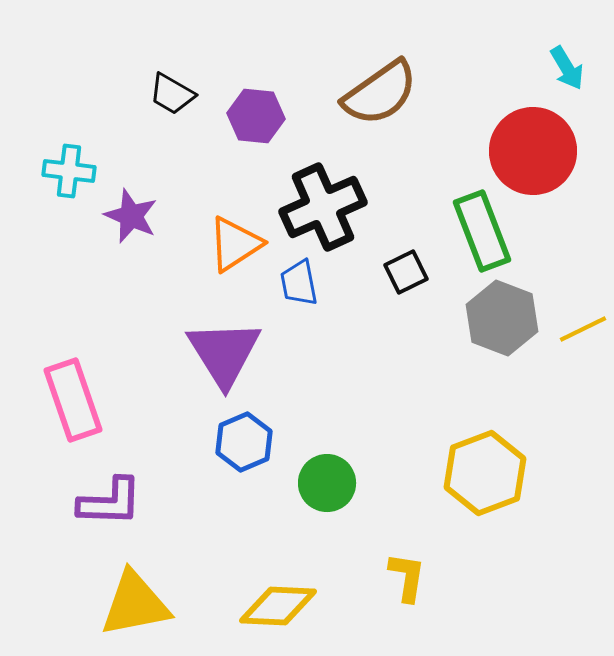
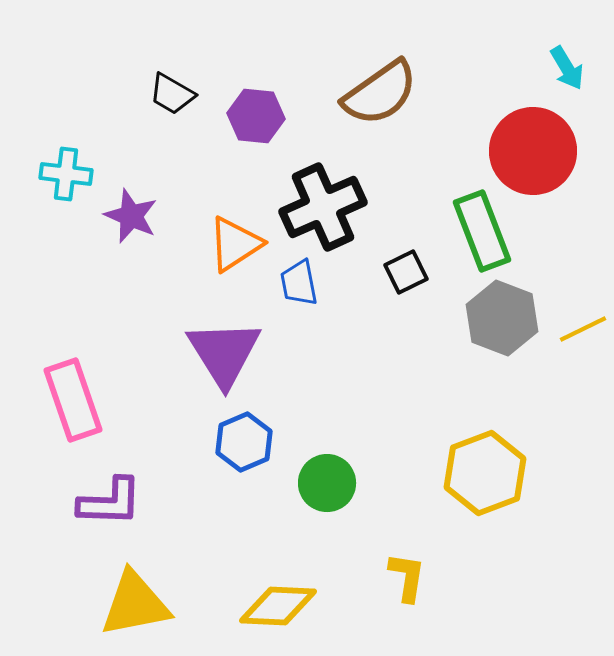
cyan cross: moved 3 px left, 3 px down
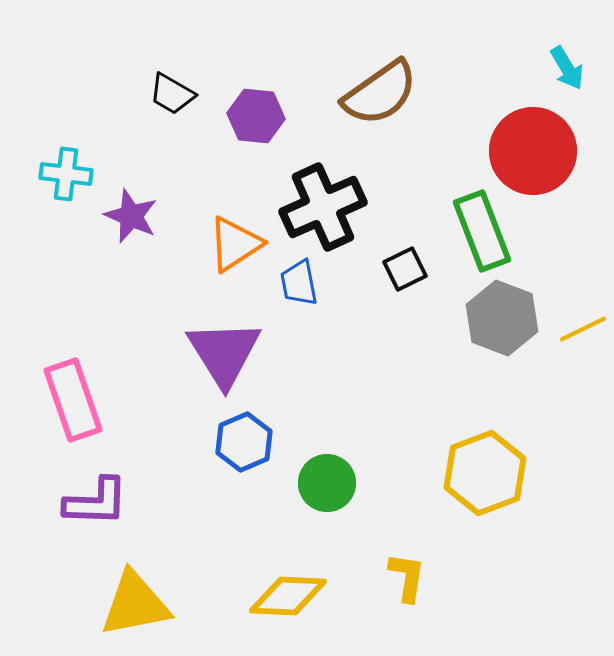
black square: moved 1 px left, 3 px up
purple L-shape: moved 14 px left
yellow diamond: moved 10 px right, 10 px up
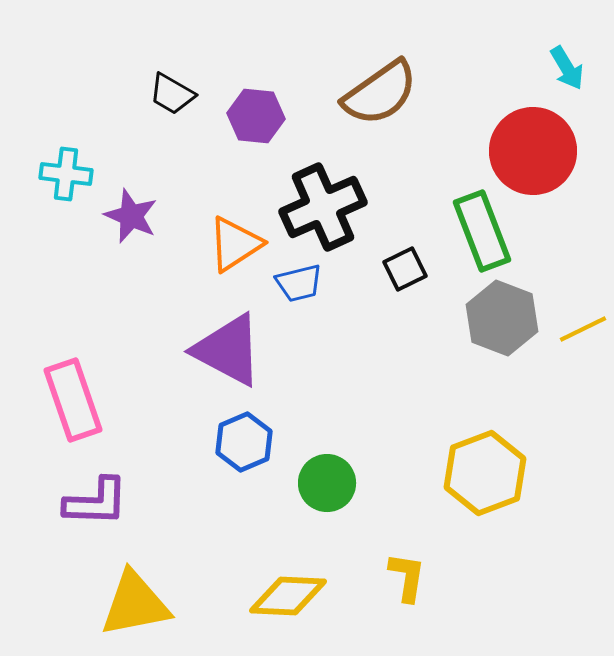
blue trapezoid: rotated 93 degrees counterclockwise
purple triangle: moved 4 px right, 3 px up; rotated 30 degrees counterclockwise
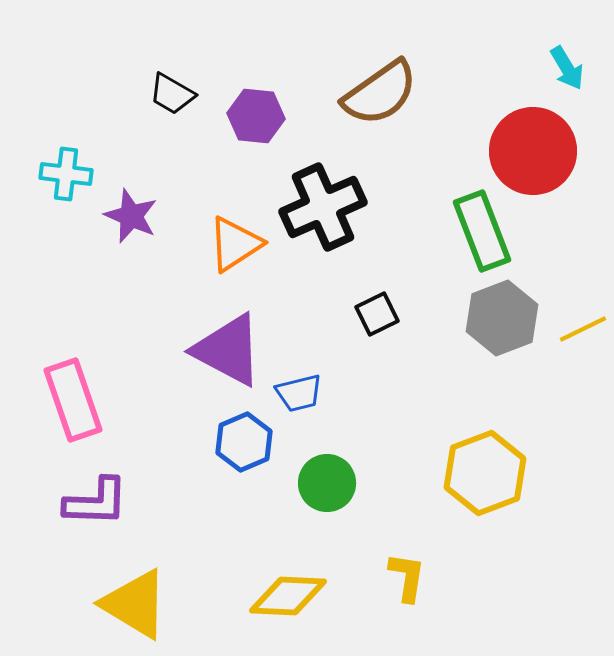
black square: moved 28 px left, 45 px down
blue trapezoid: moved 110 px down
gray hexagon: rotated 18 degrees clockwise
yellow triangle: rotated 42 degrees clockwise
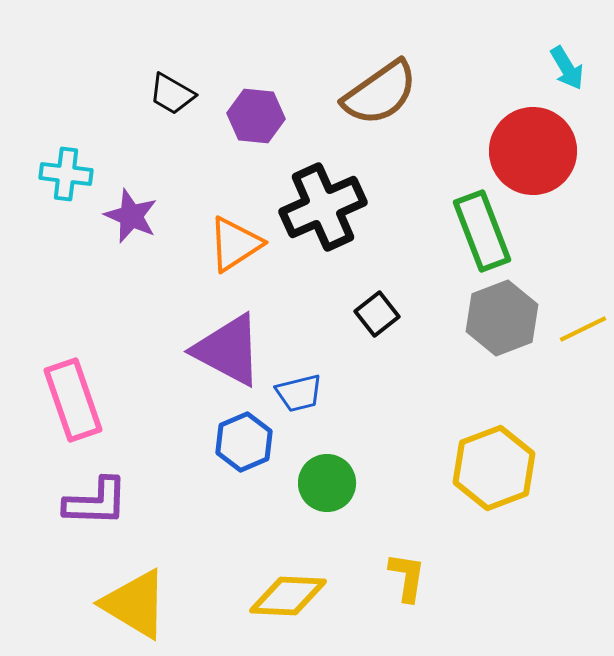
black square: rotated 12 degrees counterclockwise
yellow hexagon: moved 9 px right, 5 px up
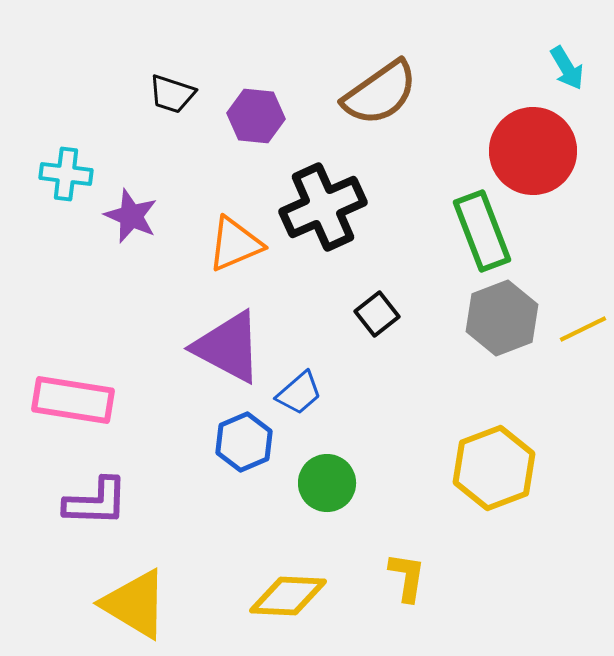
black trapezoid: rotated 12 degrees counterclockwise
orange triangle: rotated 10 degrees clockwise
purple triangle: moved 3 px up
blue trapezoid: rotated 27 degrees counterclockwise
pink rectangle: rotated 62 degrees counterclockwise
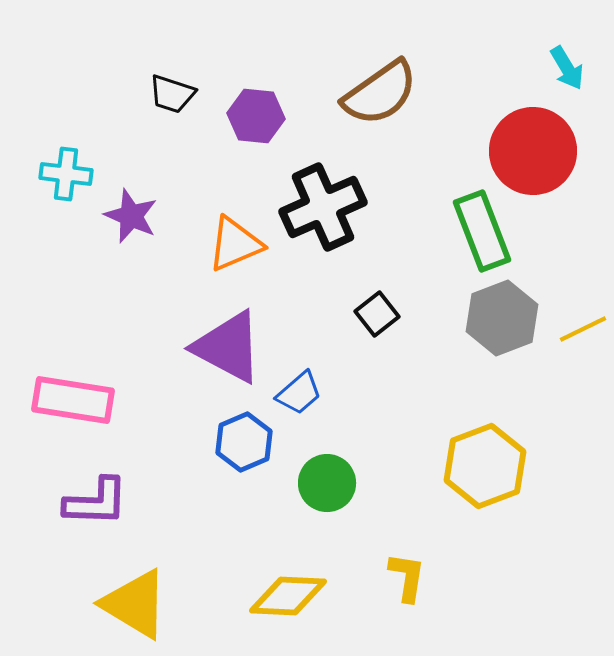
yellow hexagon: moved 9 px left, 2 px up
